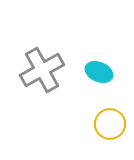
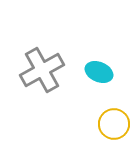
yellow circle: moved 4 px right
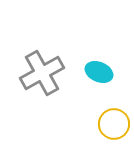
gray cross: moved 3 px down
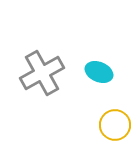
yellow circle: moved 1 px right, 1 px down
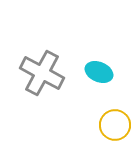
gray cross: rotated 33 degrees counterclockwise
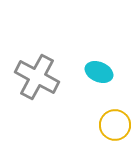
gray cross: moved 5 px left, 4 px down
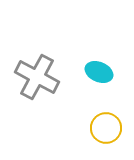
yellow circle: moved 9 px left, 3 px down
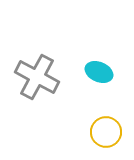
yellow circle: moved 4 px down
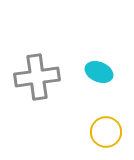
gray cross: rotated 36 degrees counterclockwise
